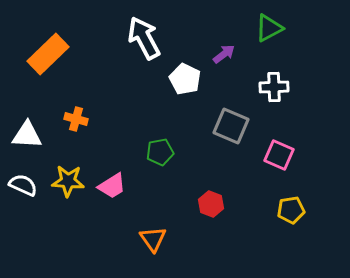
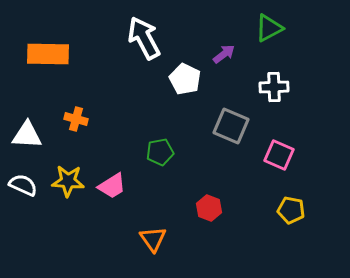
orange rectangle: rotated 45 degrees clockwise
red hexagon: moved 2 px left, 4 px down
yellow pentagon: rotated 20 degrees clockwise
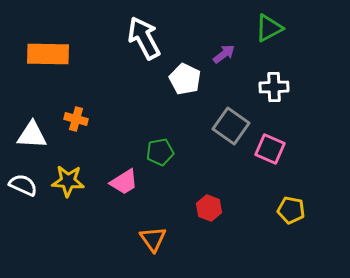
gray square: rotated 12 degrees clockwise
white triangle: moved 5 px right
pink square: moved 9 px left, 6 px up
pink trapezoid: moved 12 px right, 4 px up
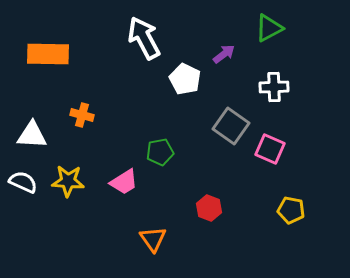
orange cross: moved 6 px right, 4 px up
white semicircle: moved 3 px up
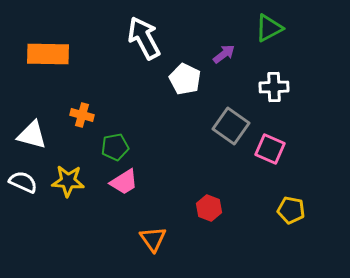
white triangle: rotated 12 degrees clockwise
green pentagon: moved 45 px left, 5 px up
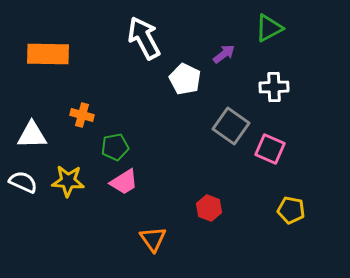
white triangle: rotated 16 degrees counterclockwise
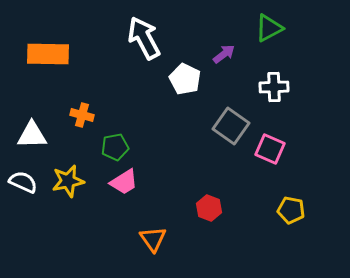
yellow star: rotated 16 degrees counterclockwise
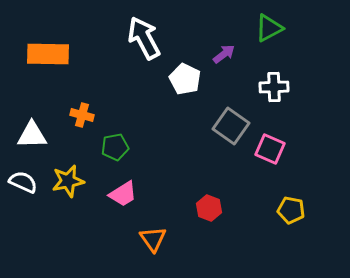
pink trapezoid: moved 1 px left, 12 px down
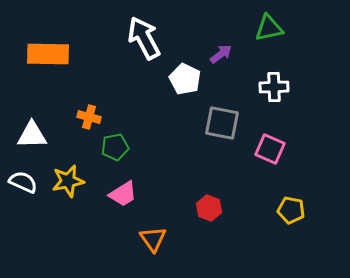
green triangle: rotated 16 degrees clockwise
purple arrow: moved 3 px left
orange cross: moved 7 px right, 2 px down
gray square: moved 9 px left, 3 px up; rotated 24 degrees counterclockwise
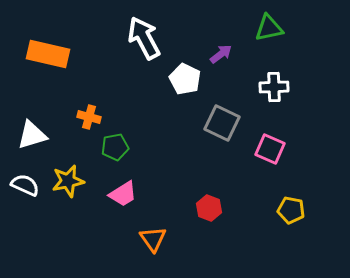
orange rectangle: rotated 12 degrees clockwise
gray square: rotated 15 degrees clockwise
white triangle: rotated 16 degrees counterclockwise
white semicircle: moved 2 px right, 3 px down
